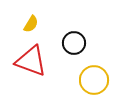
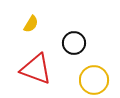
red triangle: moved 5 px right, 8 px down
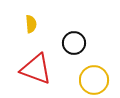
yellow semicircle: rotated 36 degrees counterclockwise
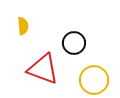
yellow semicircle: moved 8 px left, 2 px down
red triangle: moved 7 px right
